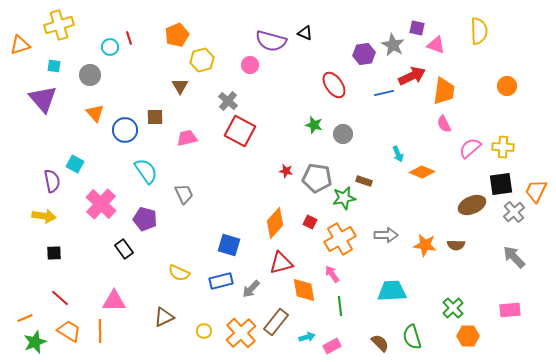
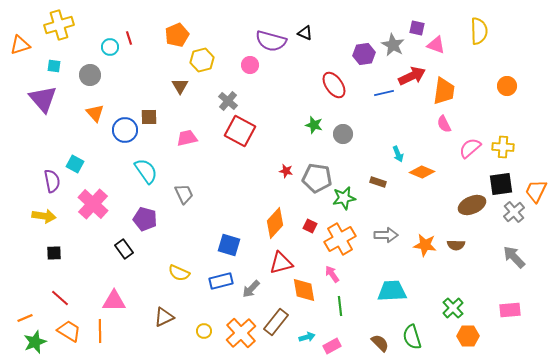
brown square at (155, 117): moved 6 px left
brown rectangle at (364, 181): moved 14 px right, 1 px down
pink cross at (101, 204): moved 8 px left
red square at (310, 222): moved 4 px down
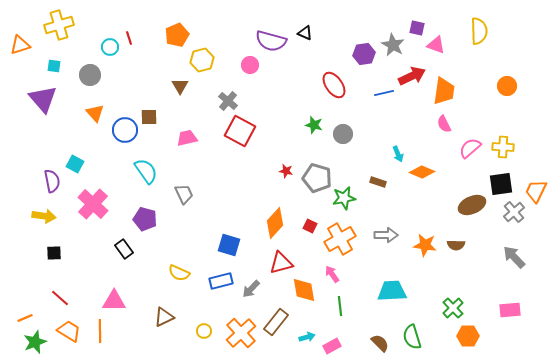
gray pentagon at (317, 178): rotated 8 degrees clockwise
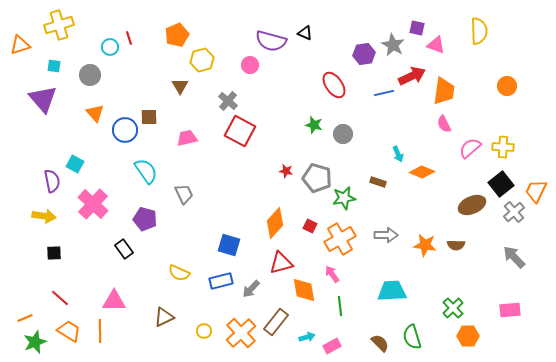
black square at (501, 184): rotated 30 degrees counterclockwise
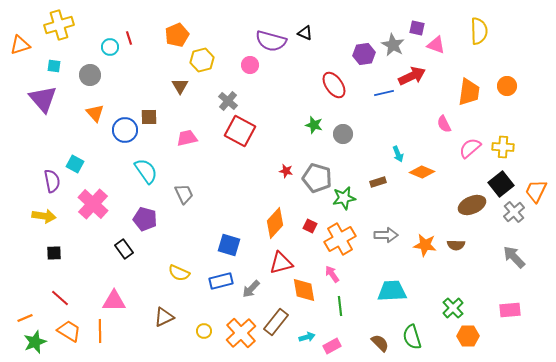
orange trapezoid at (444, 91): moved 25 px right, 1 px down
brown rectangle at (378, 182): rotated 35 degrees counterclockwise
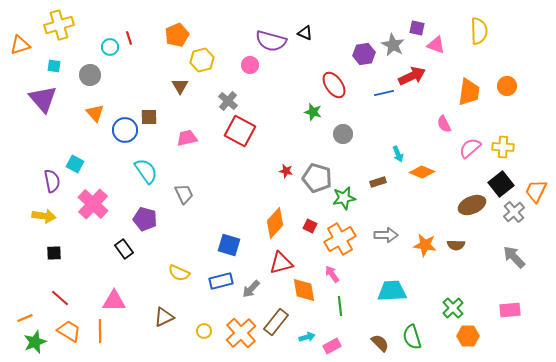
green star at (314, 125): moved 1 px left, 13 px up
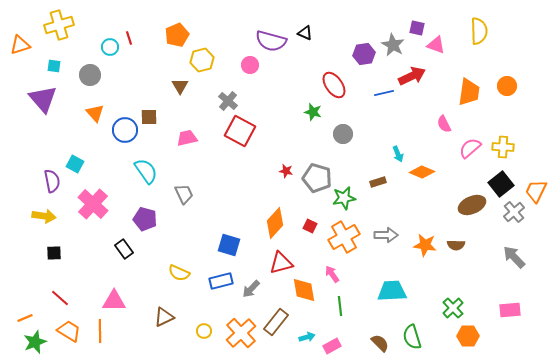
orange cross at (340, 239): moved 4 px right, 2 px up
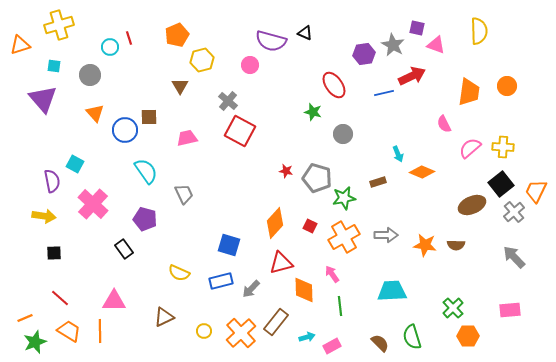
orange diamond at (304, 290): rotated 8 degrees clockwise
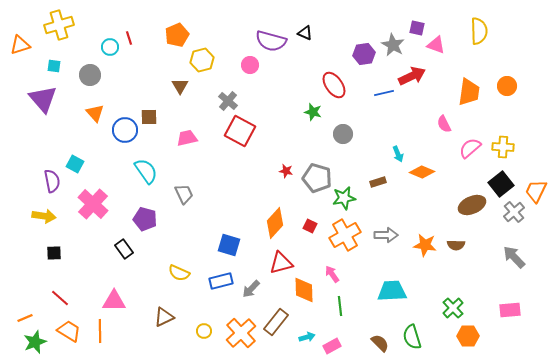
orange cross at (344, 237): moved 1 px right, 2 px up
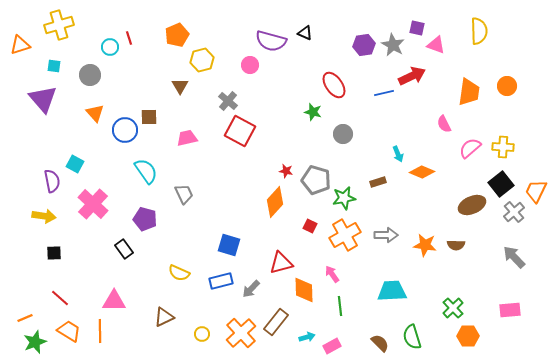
purple hexagon at (364, 54): moved 9 px up
gray pentagon at (317, 178): moved 1 px left, 2 px down
orange diamond at (275, 223): moved 21 px up
yellow circle at (204, 331): moved 2 px left, 3 px down
